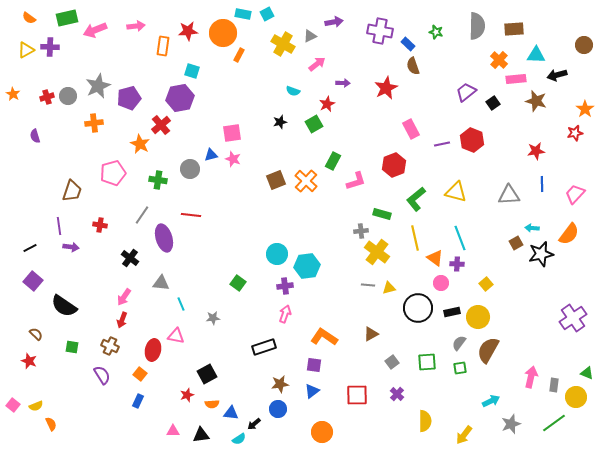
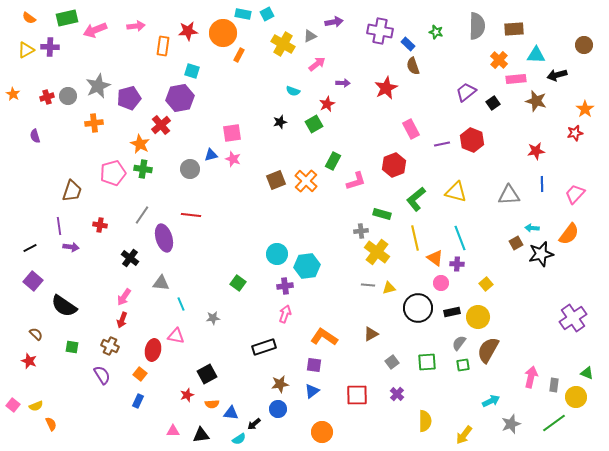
green cross at (158, 180): moved 15 px left, 11 px up
green square at (460, 368): moved 3 px right, 3 px up
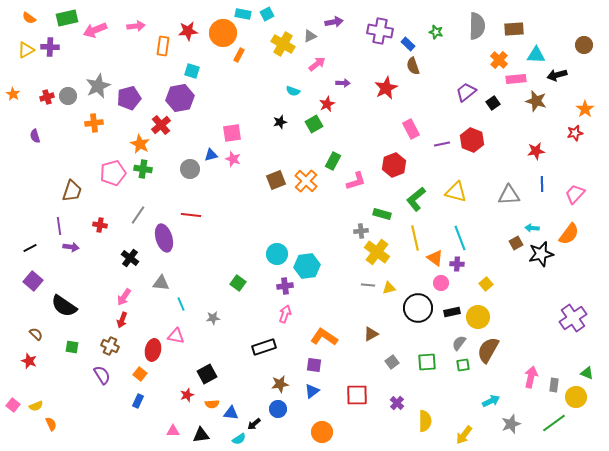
gray line at (142, 215): moved 4 px left
purple cross at (397, 394): moved 9 px down
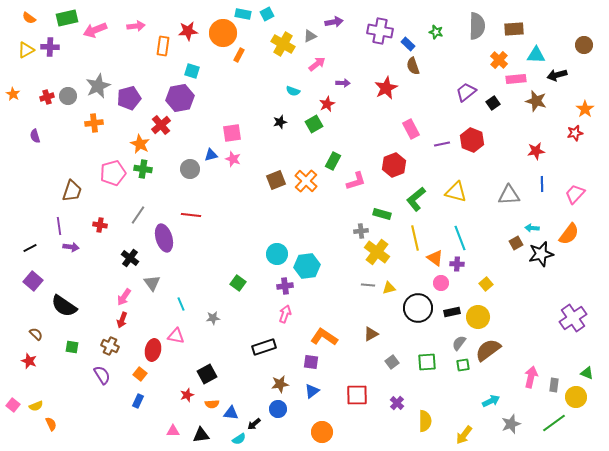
gray triangle at (161, 283): moved 9 px left; rotated 48 degrees clockwise
brown semicircle at (488, 350): rotated 24 degrees clockwise
purple square at (314, 365): moved 3 px left, 3 px up
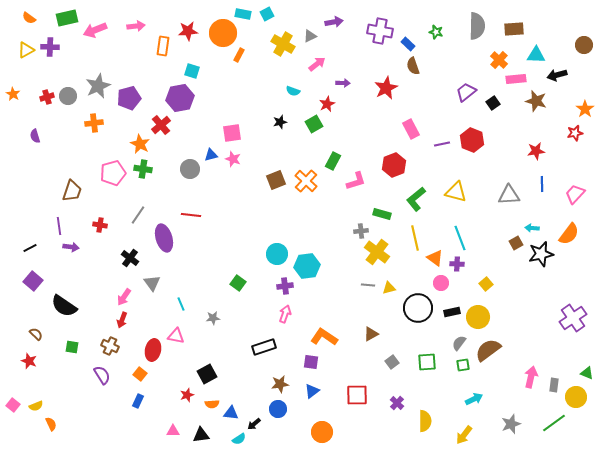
cyan arrow at (491, 401): moved 17 px left, 2 px up
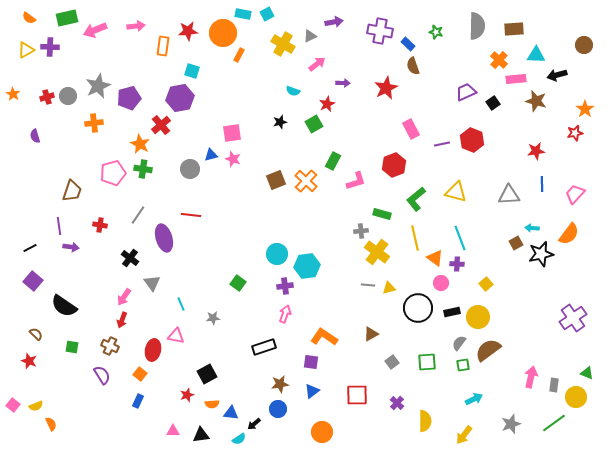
purple trapezoid at (466, 92): rotated 15 degrees clockwise
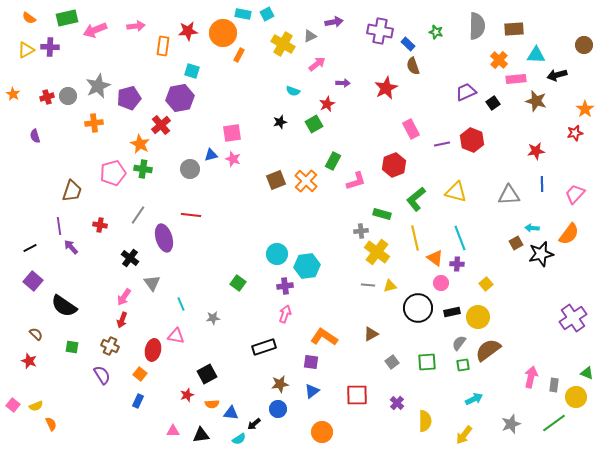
purple arrow at (71, 247): rotated 140 degrees counterclockwise
yellow triangle at (389, 288): moved 1 px right, 2 px up
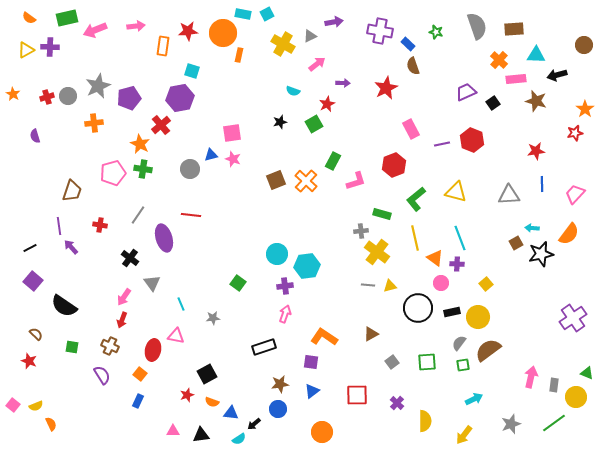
gray semicircle at (477, 26): rotated 20 degrees counterclockwise
orange rectangle at (239, 55): rotated 16 degrees counterclockwise
orange semicircle at (212, 404): moved 2 px up; rotated 24 degrees clockwise
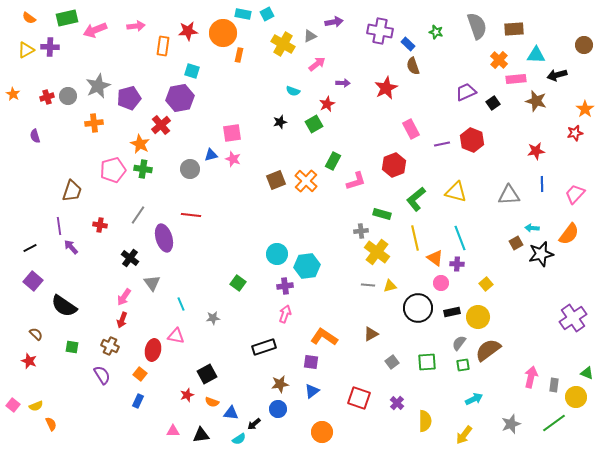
pink pentagon at (113, 173): moved 3 px up
red square at (357, 395): moved 2 px right, 3 px down; rotated 20 degrees clockwise
